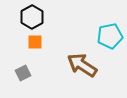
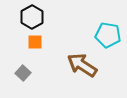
cyan pentagon: moved 2 px left, 1 px up; rotated 20 degrees clockwise
gray square: rotated 21 degrees counterclockwise
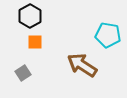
black hexagon: moved 2 px left, 1 px up
gray square: rotated 14 degrees clockwise
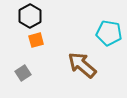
cyan pentagon: moved 1 px right, 2 px up
orange square: moved 1 px right, 2 px up; rotated 14 degrees counterclockwise
brown arrow: rotated 8 degrees clockwise
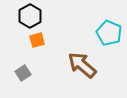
cyan pentagon: rotated 15 degrees clockwise
orange square: moved 1 px right
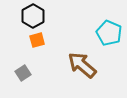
black hexagon: moved 3 px right
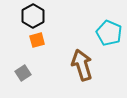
brown arrow: rotated 32 degrees clockwise
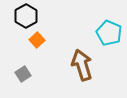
black hexagon: moved 7 px left
orange square: rotated 28 degrees counterclockwise
gray square: moved 1 px down
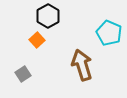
black hexagon: moved 22 px right
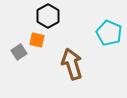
orange square: rotated 35 degrees counterclockwise
brown arrow: moved 10 px left, 1 px up
gray square: moved 4 px left, 22 px up
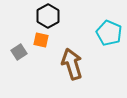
orange square: moved 4 px right
